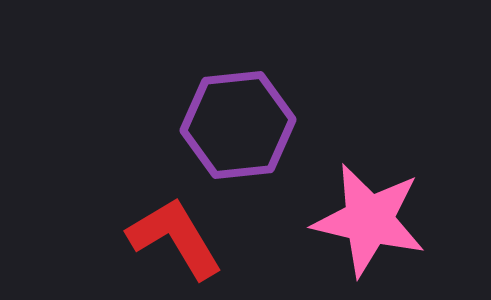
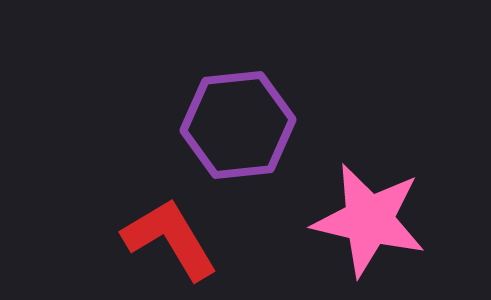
red L-shape: moved 5 px left, 1 px down
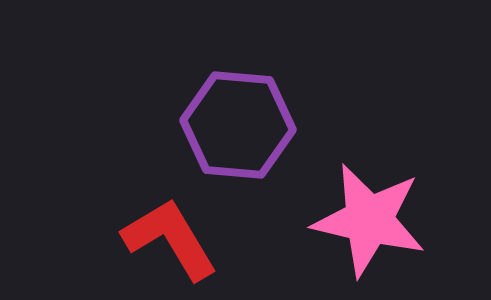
purple hexagon: rotated 11 degrees clockwise
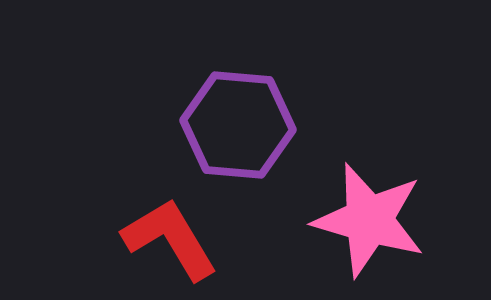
pink star: rotated 3 degrees clockwise
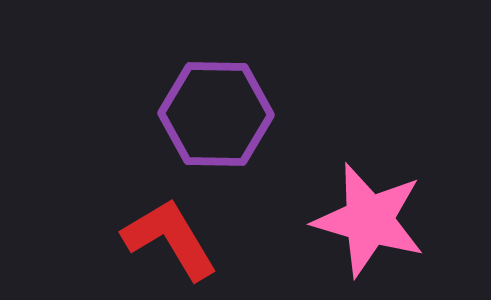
purple hexagon: moved 22 px left, 11 px up; rotated 4 degrees counterclockwise
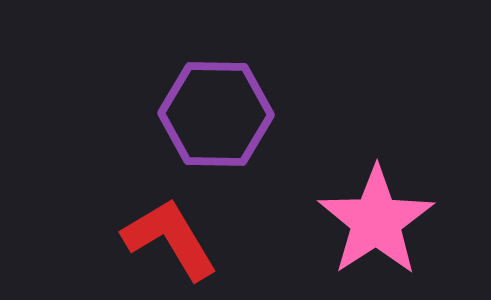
pink star: moved 7 px right, 1 px down; rotated 23 degrees clockwise
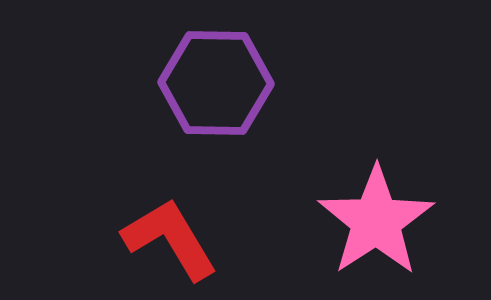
purple hexagon: moved 31 px up
